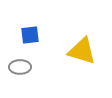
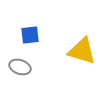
gray ellipse: rotated 20 degrees clockwise
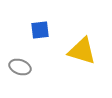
blue square: moved 10 px right, 5 px up
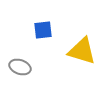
blue square: moved 3 px right
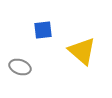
yellow triangle: rotated 24 degrees clockwise
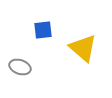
yellow triangle: moved 1 px right, 3 px up
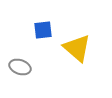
yellow triangle: moved 6 px left
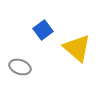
blue square: rotated 30 degrees counterclockwise
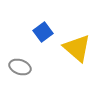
blue square: moved 2 px down
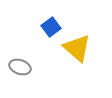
blue square: moved 8 px right, 5 px up
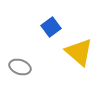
yellow triangle: moved 2 px right, 4 px down
